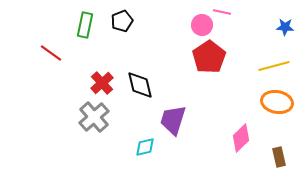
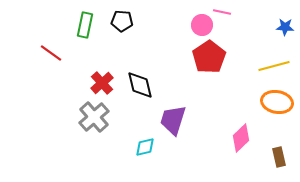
black pentagon: rotated 25 degrees clockwise
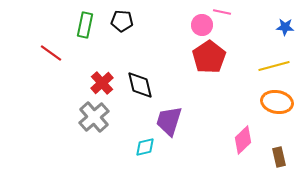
purple trapezoid: moved 4 px left, 1 px down
pink diamond: moved 2 px right, 2 px down
